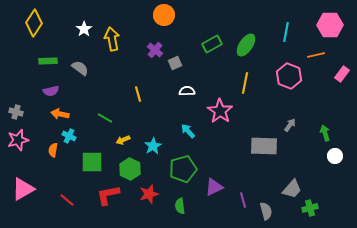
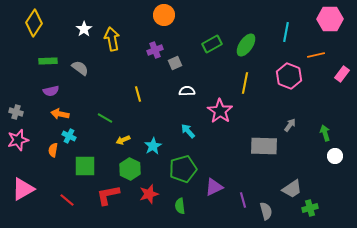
pink hexagon at (330, 25): moved 6 px up
purple cross at (155, 50): rotated 28 degrees clockwise
green square at (92, 162): moved 7 px left, 4 px down
gray trapezoid at (292, 189): rotated 15 degrees clockwise
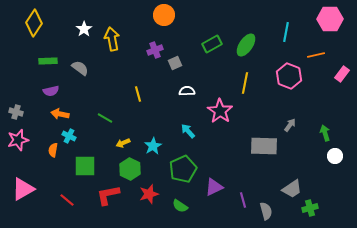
yellow arrow at (123, 140): moved 3 px down
green pentagon at (183, 169): rotated 8 degrees counterclockwise
green semicircle at (180, 206): rotated 49 degrees counterclockwise
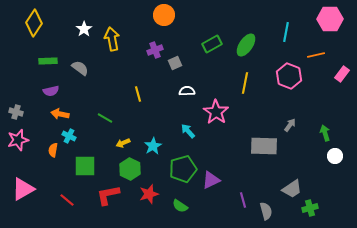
pink star at (220, 111): moved 4 px left, 1 px down
green pentagon at (183, 169): rotated 8 degrees clockwise
purple triangle at (214, 187): moved 3 px left, 7 px up
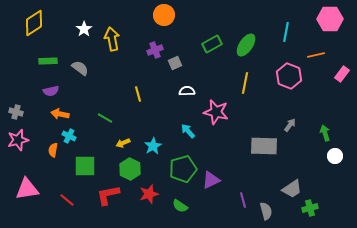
yellow diamond at (34, 23): rotated 24 degrees clockwise
pink star at (216, 112): rotated 20 degrees counterclockwise
pink triangle at (23, 189): moved 4 px right; rotated 20 degrees clockwise
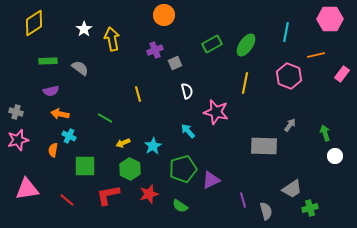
white semicircle at (187, 91): rotated 77 degrees clockwise
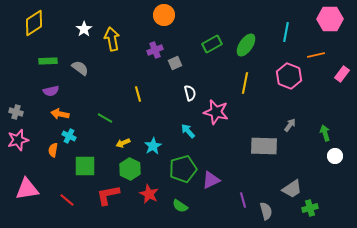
white semicircle at (187, 91): moved 3 px right, 2 px down
red star at (149, 194): rotated 30 degrees counterclockwise
